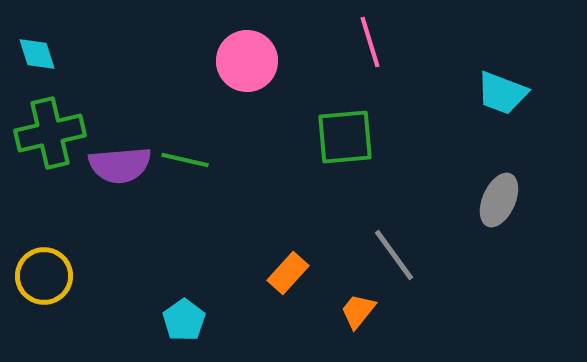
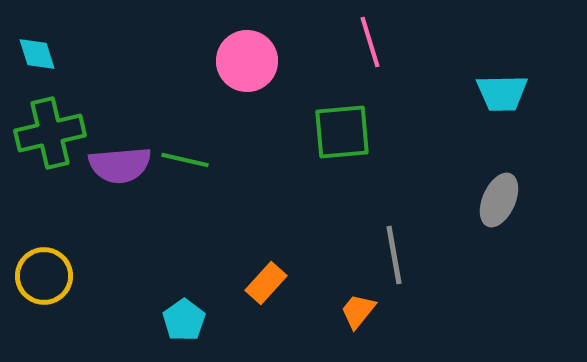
cyan trapezoid: rotated 22 degrees counterclockwise
green square: moved 3 px left, 5 px up
gray line: rotated 26 degrees clockwise
orange rectangle: moved 22 px left, 10 px down
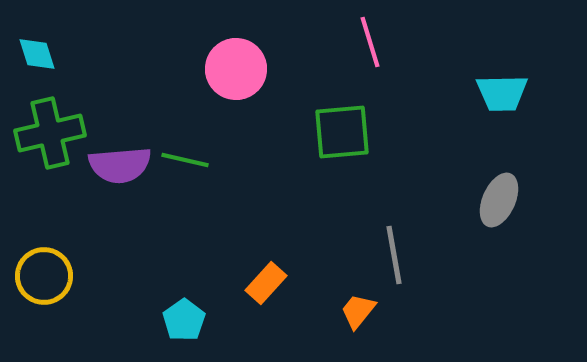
pink circle: moved 11 px left, 8 px down
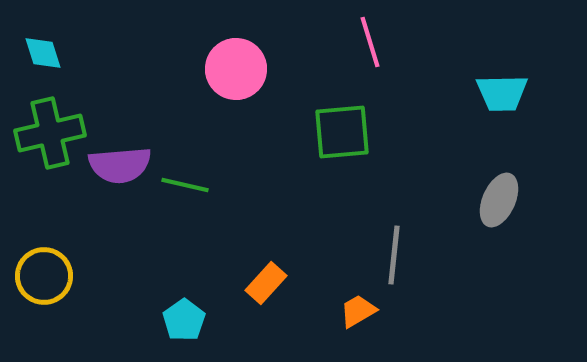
cyan diamond: moved 6 px right, 1 px up
green line: moved 25 px down
gray line: rotated 16 degrees clockwise
orange trapezoid: rotated 21 degrees clockwise
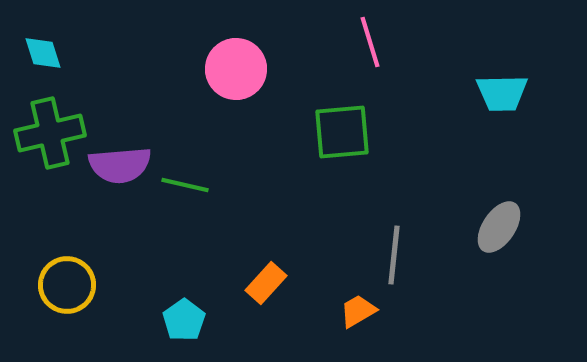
gray ellipse: moved 27 px down; rotated 10 degrees clockwise
yellow circle: moved 23 px right, 9 px down
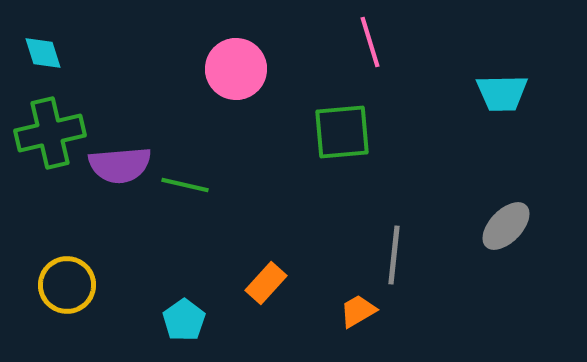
gray ellipse: moved 7 px right, 1 px up; rotated 10 degrees clockwise
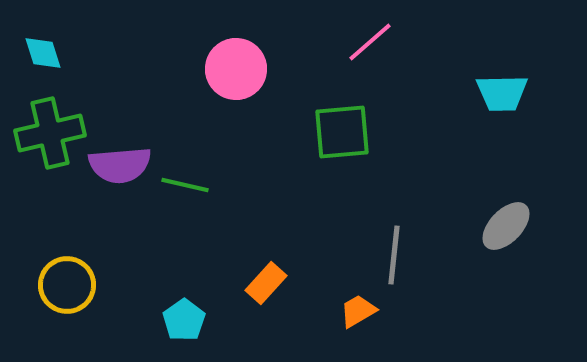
pink line: rotated 66 degrees clockwise
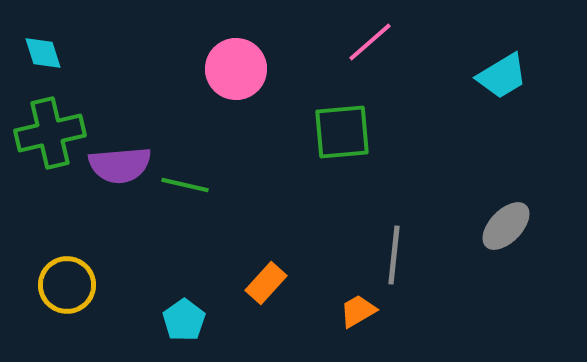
cyan trapezoid: moved 17 px up; rotated 30 degrees counterclockwise
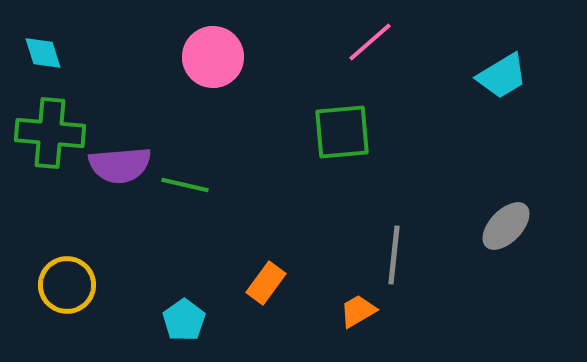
pink circle: moved 23 px left, 12 px up
green cross: rotated 18 degrees clockwise
orange rectangle: rotated 6 degrees counterclockwise
